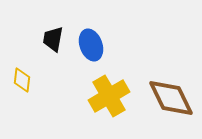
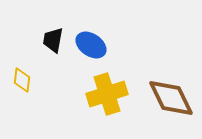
black trapezoid: moved 1 px down
blue ellipse: rotated 36 degrees counterclockwise
yellow cross: moved 2 px left, 2 px up; rotated 12 degrees clockwise
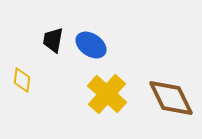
yellow cross: rotated 30 degrees counterclockwise
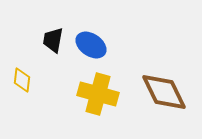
yellow cross: moved 9 px left; rotated 27 degrees counterclockwise
brown diamond: moved 7 px left, 6 px up
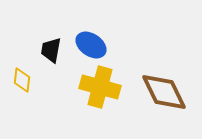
black trapezoid: moved 2 px left, 10 px down
yellow cross: moved 2 px right, 7 px up
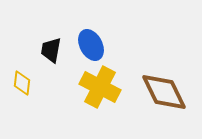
blue ellipse: rotated 28 degrees clockwise
yellow diamond: moved 3 px down
yellow cross: rotated 12 degrees clockwise
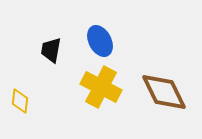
blue ellipse: moved 9 px right, 4 px up
yellow diamond: moved 2 px left, 18 px down
yellow cross: moved 1 px right
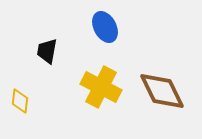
blue ellipse: moved 5 px right, 14 px up
black trapezoid: moved 4 px left, 1 px down
brown diamond: moved 2 px left, 1 px up
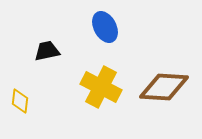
black trapezoid: rotated 68 degrees clockwise
brown diamond: moved 2 px right, 4 px up; rotated 60 degrees counterclockwise
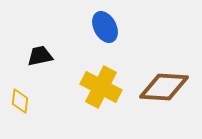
black trapezoid: moved 7 px left, 5 px down
